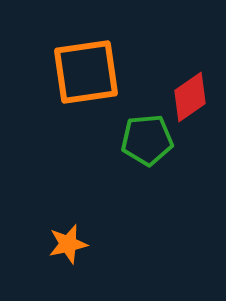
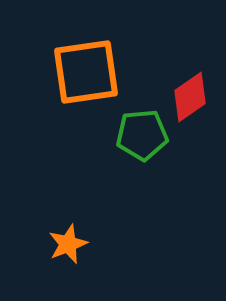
green pentagon: moved 5 px left, 5 px up
orange star: rotated 9 degrees counterclockwise
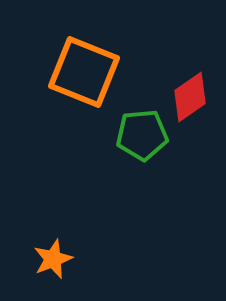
orange square: moved 2 px left; rotated 30 degrees clockwise
orange star: moved 15 px left, 15 px down
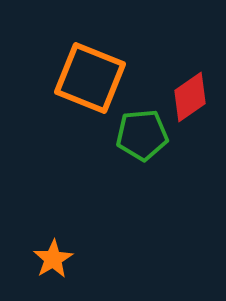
orange square: moved 6 px right, 6 px down
orange star: rotated 9 degrees counterclockwise
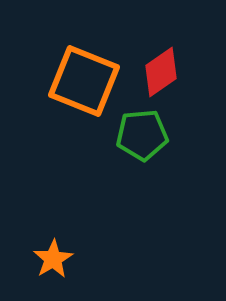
orange square: moved 6 px left, 3 px down
red diamond: moved 29 px left, 25 px up
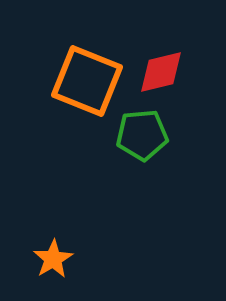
red diamond: rotated 21 degrees clockwise
orange square: moved 3 px right
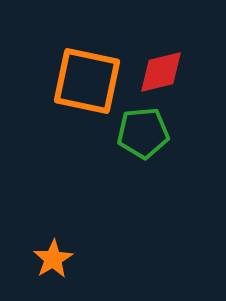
orange square: rotated 10 degrees counterclockwise
green pentagon: moved 1 px right, 2 px up
